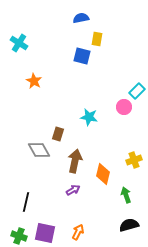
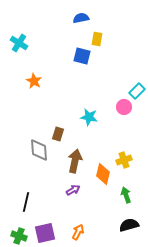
gray diamond: rotated 25 degrees clockwise
yellow cross: moved 10 px left
purple square: rotated 25 degrees counterclockwise
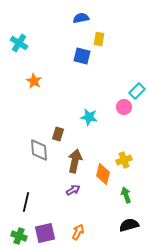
yellow rectangle: moved 2 px right
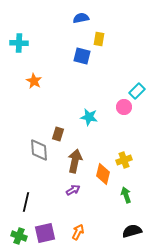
cyan cross: rotated 30 degrees counterclockwise
black semicircle: moved 3 px right, 6 px down
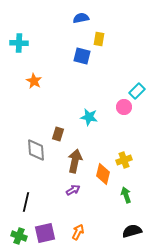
gray diamond: moved 3 px left
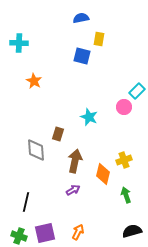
cyan star: rotated 12 degrees clockwise
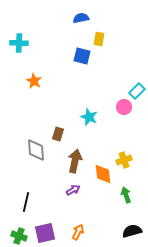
orange diamond: rotated 20 degrees counterclockwise
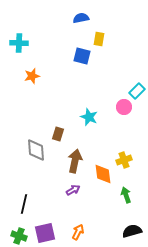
orange star: moved 2 px left, 5 px up; rotated 28 degrees clockwise
black line: moved 2 px left, 2 px down
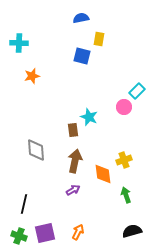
brown rectangle: moved 15 px right, 4 px up; rotated 24 degrees counterclockwise
